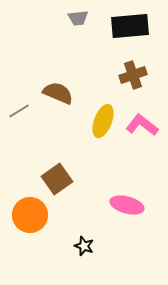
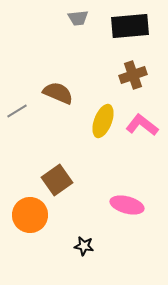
gray line: moved 2 px left
brown square: moved 1 px down
black star: rotated 12 degrees counterclockwise
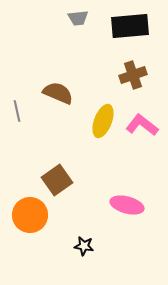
gray line: rotated 70 degrees counterclockwise
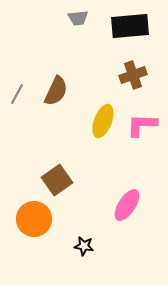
brown semicircle: moved 2 px left, 2 px up; rotated 92 degrees clockwise
gray line: moved 17 px up; rotated 40 degrees clockwise
pink L-shape: rotated 36 degrees counterclockwise
pink ellipse: rotated 72 degrees counterclockwise
orange circle: moved 4 px right, 4 px down
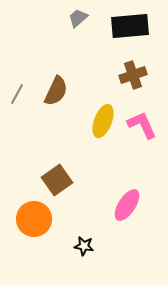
gray trapezoid: rotated 145 degrees clockwise
pink L-shape: rotated 64 degrees clockwise
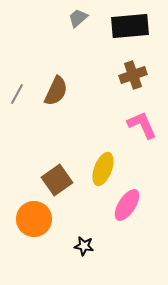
yellow ellipse: moved 48 px down
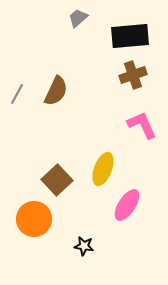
black rectangle: moved 10 px down
brown square: rotated 8 degrees counterclockwise
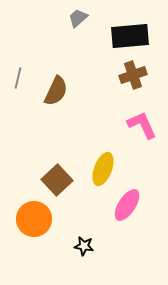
gray line: moved 1 px right, 16 px up; rotated 15 degrees counterclockwise
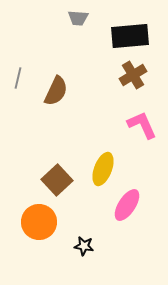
gray trapezoid: rotated 135 degrees counterclockwise
brown cross: rotated 12 degrees counterclockwise
orange circle: moved 5 px right, 3 px down
